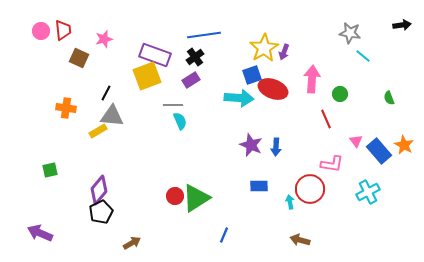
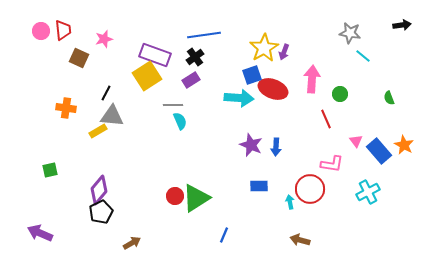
yellow square at (147, 76): rotated 12 degrees counterclockwise
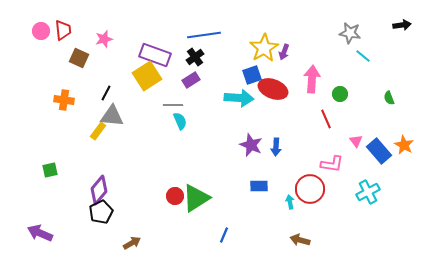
orange cross at (66, 108): moved 2 px left, 8 px up
yellow rectangle at (98, 131): rotated 24 degrees counterclockwise
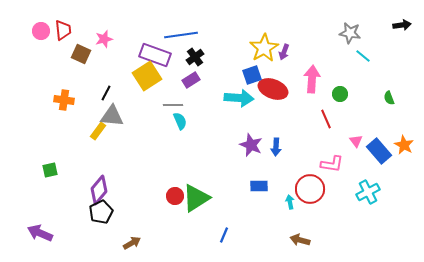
blue line at (204, 35): moved 23 px left
brown square at (79, 58): moved 2 px right, 4 px up
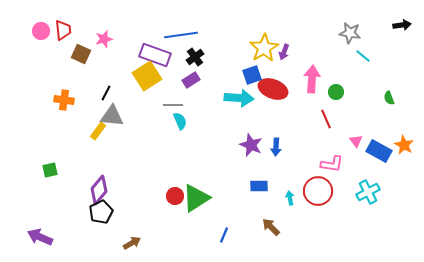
green circle at (340, 94): moved 4 px left, 2 px up
blue rectangle at (379, 151): rotated 20 degrees counterclockwise
red circle at (310, 189): moved 8 px right, 2 px down
cyan arrow at (290, 202): moved 4 px up
purple arrow at (40, 233): moved 4 px down
brown arrow at (300, 240): moved 29 px left, 13 px up; rotated 30 degrees clockwise
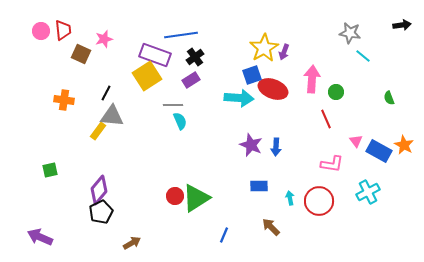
red circle at (318, 191): moved 1 px right, 10 px down
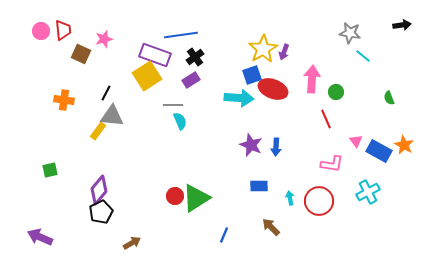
yellow star at (264, 48): moved 1 px left, 1 px down
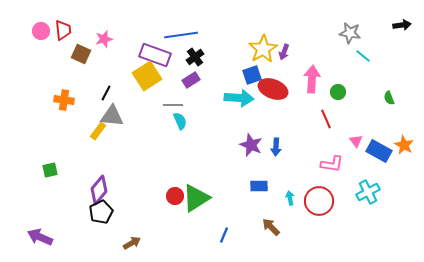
green circle at (336, 92): moved 2 px right
